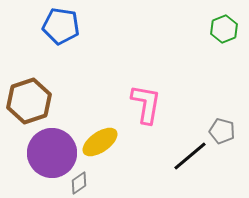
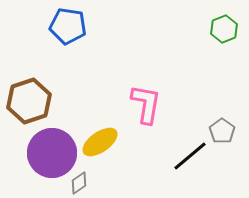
blue pentagon: moved 7 px right
gray pentagon: rotated 20 degrees clockwise
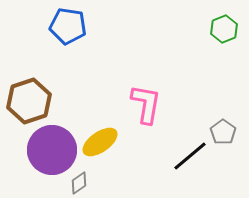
gray pentagon: moved 1 px right, 1 px down
purple circle: moved 3 px up
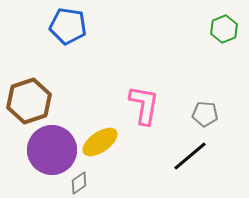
pink L-shape: moved 2 px left, 1 px down
gray pentagon: moved 18 px left, 18 px up; rotated 30 degrees counterclockwise
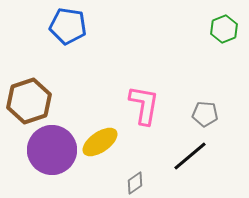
gray diamond: moved 56 px right
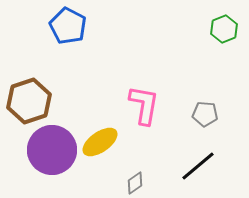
blue pentagon: rotated 18 degrees clockwise
black line: moved 8 px right, 10 px down
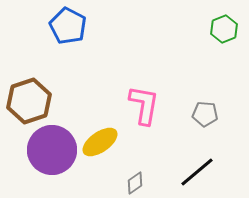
black line: moved 1 px left, 6 px down
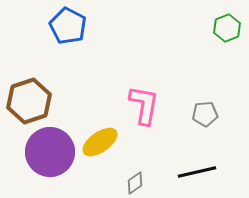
green hexagon: moved 3 px right, 1 px up
gray pentagon: rotated 10 degrees counterclockwise
purple circle: moved 2 px left, 2 px down
black line: rotated 27 degrees clockwise
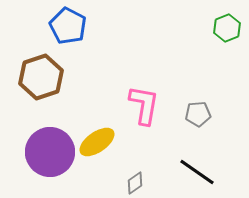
brown hexagon: moved 12 px right, 24 px up
gray pentagon: moved 7 px left
yellow ellipse: moved 3 px left
black line: rotated 48 degrees clockwise
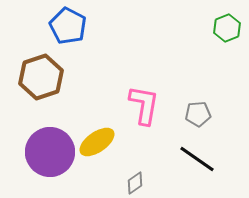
black line: moved 13 px up
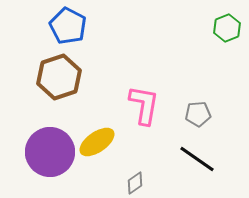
brown hexagon: moved 18 px right
